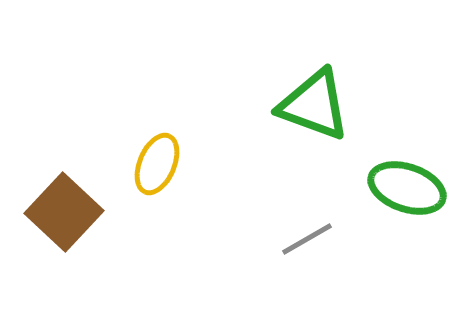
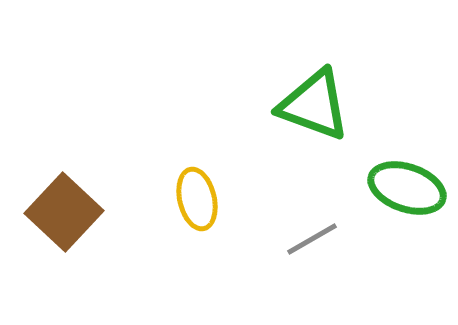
yellow ellipse: moved 40 px right, 35 px down; rotated 36 degrees counterclockwise
gray line: moved 5 px right
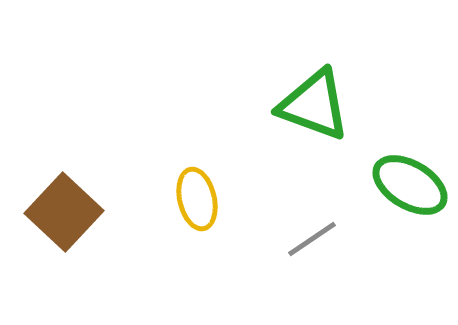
green ellipse: moved 3 px right, 3 px up; rotated 12 degrees clockwise
gray line: rotated 4 degrees counterclockwise
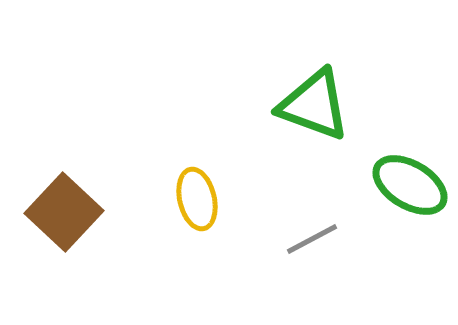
gray line: rotated 6 degrees clockwise
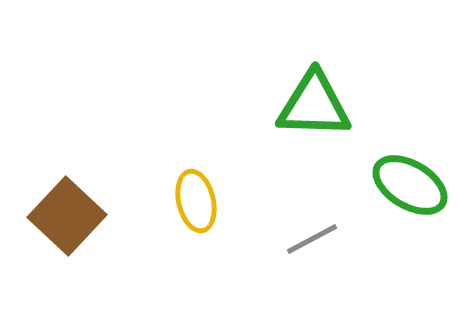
green triangle: rotated 18 degrees counterclockwise
yellow ellipse: moved 1 px left, 2 px down
brown square: moved 3 px right, 4 px down
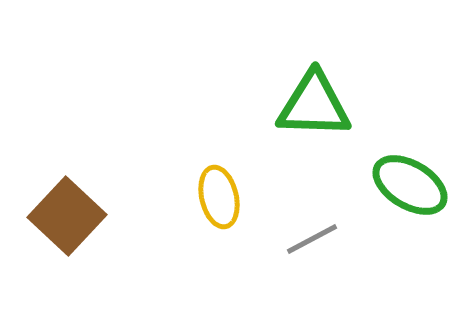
yellow ellipse: moved 23 px right, 4 px up
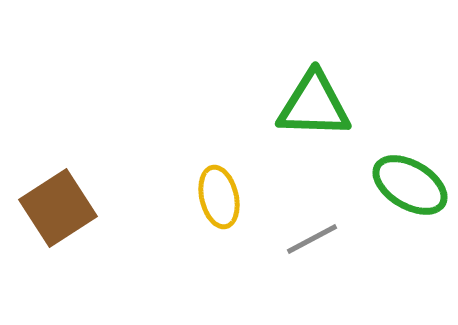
brown square: moved 9 px left, 8 px up; rotated 14 degrees clockwise
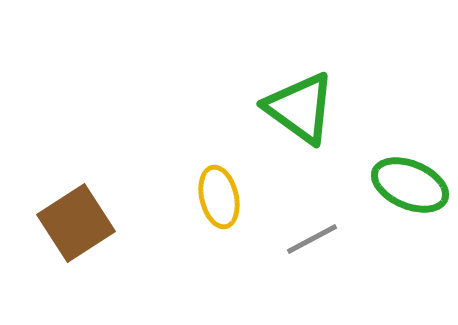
green triangle: moved 14 px left, 3 px down; rotated 34 degrees clockwise
green ellipse: rotated 8 degrees counterclockwise
brown square: moved 18 px right, 15 px down
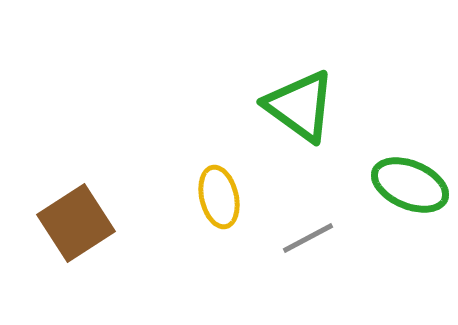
green triangle: moved 2 px up
gray line: moved 4 px left, 1 px up
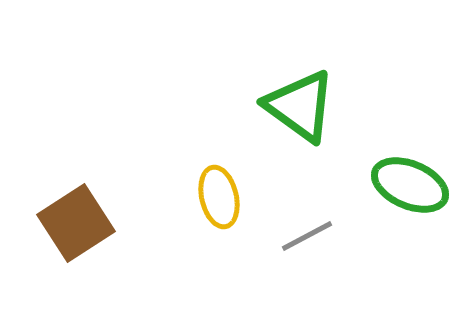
gray line: moved 1 px left, 2 px up
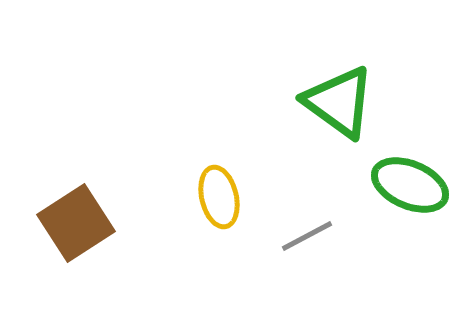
green triangle: moved 39 px right, 4 px up
